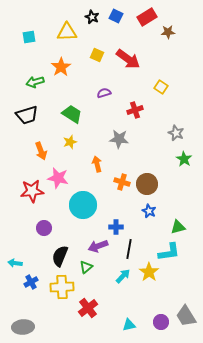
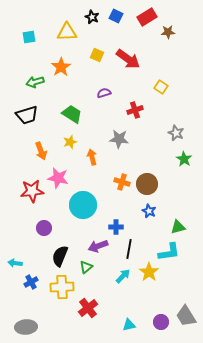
orange arrow at (97, 164): moved 5 px left, 7 px up
gray ellipse at (23, 327): moved 3 px right
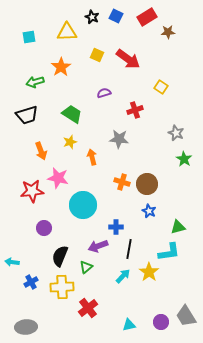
cyan arrow at (15, 263): moved 3 px left, 1 px up
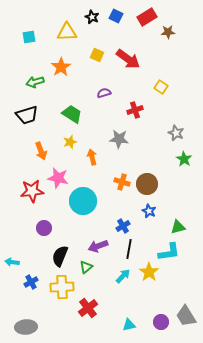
cyan circle at (83, 205): moved 4 px up
blue cross at (116, 227): moved 7 px right, 1 px up; rotated 32 degrees counterclockwise
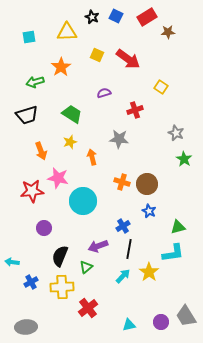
cyan L-shape at (169, 252): moved 4 px right, 1 px down
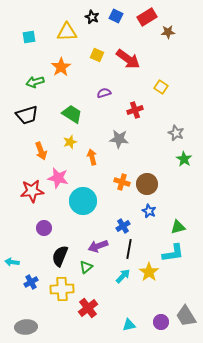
yellow cross at (62, 287): moved 2 px down
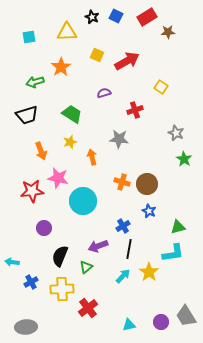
red arrow at (128, 59): moved 1 px left, 2 px down; rotated 65 degrees counterclockwise
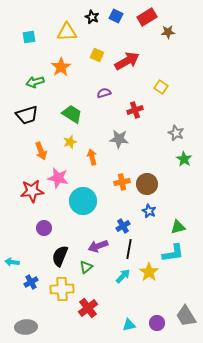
orange cross at (122, 182): rotated 28 degrees counterclockwise
purple circle at (161, 322): moved 4 px left, 1 px down
